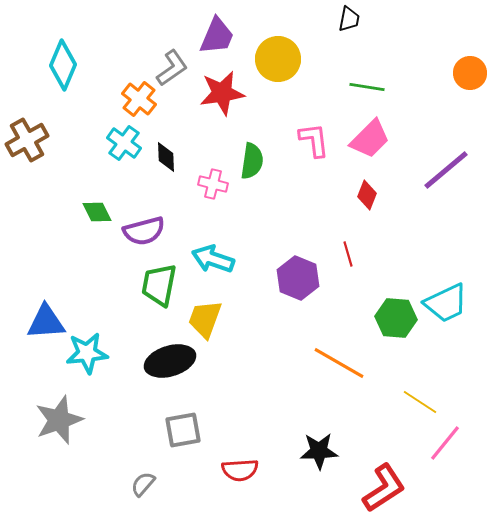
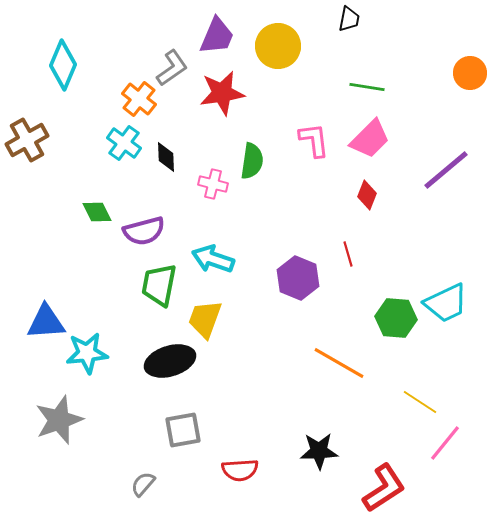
yellow circle: moved 13 px up
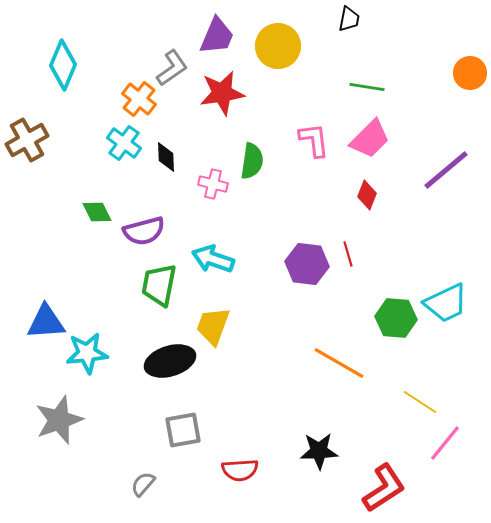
purple hexagon: moved 9 px right, 14 px up; rotated 15 degrees counterclockwise
yellow trapezoid: moved 8 px right, 7 px down
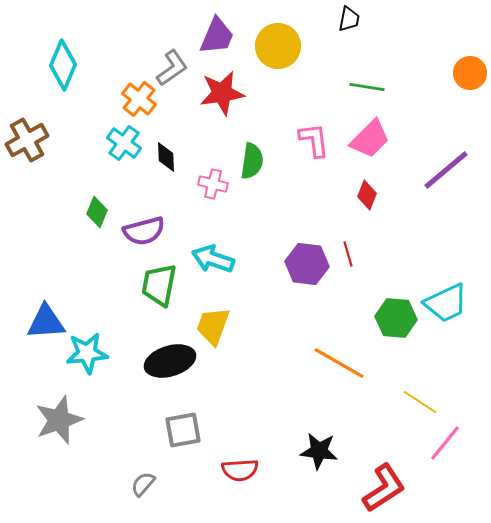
green diamond: rotated 48 degrees clockwise
black star: rotated 9 degrees clockwise
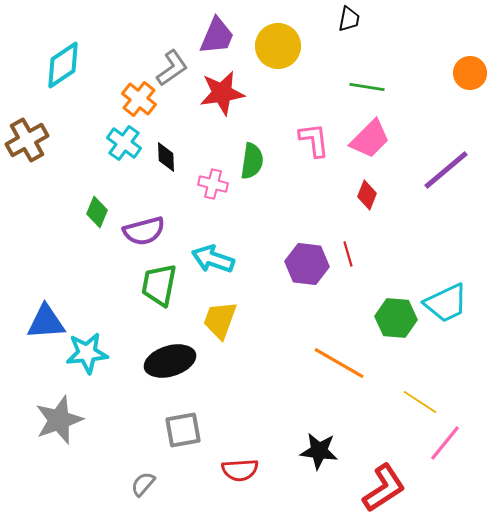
cyan diamond: rotated 33 degrees clockwise
yellow trapezoid: moved 7 px right, 6 px up
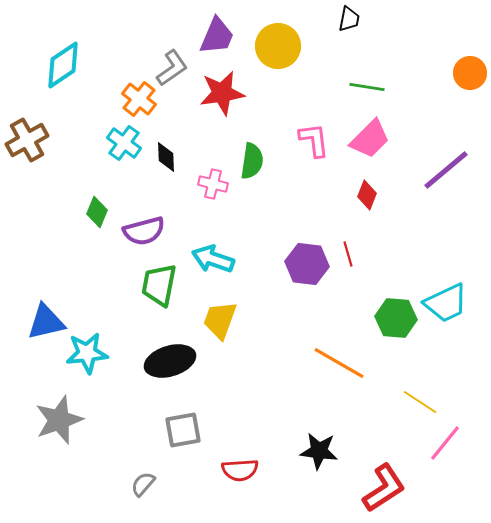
blue triangle: rotated 9 degrees counterclockwise
